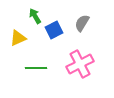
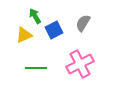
gray semicircle: moved 1 px right
yellow triangle: moved 6 px right, 3 px up
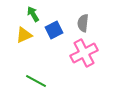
green arrow: moved 2 px left, 2 px up
gray semicircle: rotated 24 degrees counterclockwise
pink cross: moved 4 px right, 11 px up
green line: moved 13 px down; rotated 30 degrees clockwise
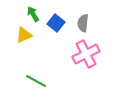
blue square: moved 2 px right, 7 px up; rotated 24 degrees counterclockwise
pink cross: moved 2 px right, 1 px down
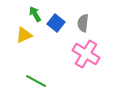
green arrow: moved 2 px right
pink cross: rotated 32 degrees counterclockwise
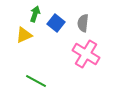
green arrow: rotated 49 degrees clockwise
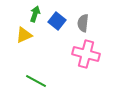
blue square: moved 1 px right, 2 px up
pink cross: rotated 16 degrees counterclockwise
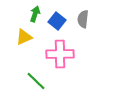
gray semicircle: moved 4 px up
yellow triangle: moved 2 px down
pink cross: moved 26 px left; rotated 16 degrees counterclockwise
green line: rotated 15 degrees clockwise
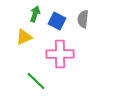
blue square: rotated 12 degrees counterclockwise
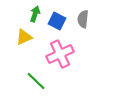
pink cross: rotated 24 degrees counterclockwise
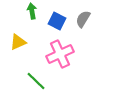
green arrow: moved 3 px left, 3 px up; rotated 28 degrees counterclockwise
gray semicircle: rotated 24 degrees clockwise
yellow triangle: moved 6 px left, 5 px down
